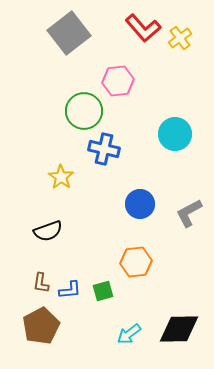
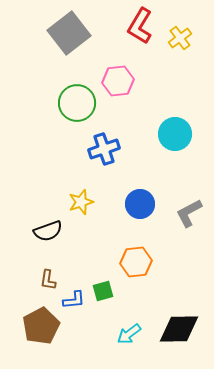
red L-shape: moved 3 px left, 2 px up; rotated 72 degrees clockwise
green circle: moved 7 px left, 8 px up
blue cross: rotated 32 degrees counterclockwise
yellow star: moved 20 px right, 25 px down; rotated 20 degrees clockwise
brown L-shape: moved 7 px right, 3 px up
blue L-shape: moved 4 px right, 10 px down
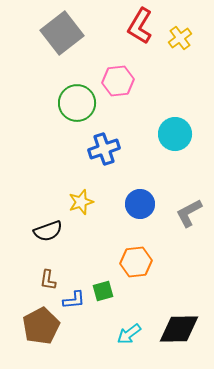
gray square: moved 7 px left
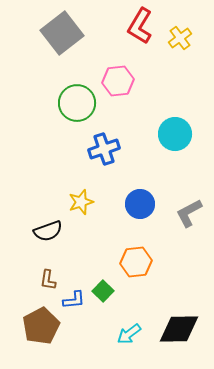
green square: rotated 30 degrees counterclockwise
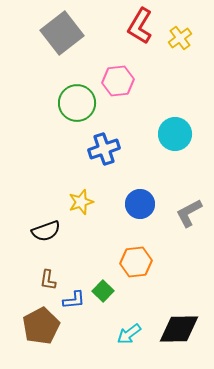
black semicircle: moved 2 px left
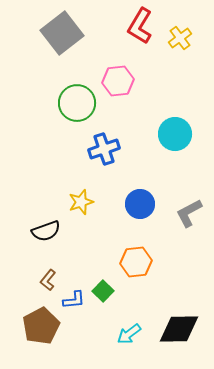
brown L-shape: rotated 30 degrees clockwise
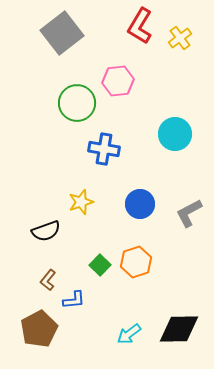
blue cross: rotated 28 degrees clockwise
orange hexagon: rotated 12 degrees counterclockwise
green square: moved 3 px left, 26 px up
brown pentagon: moved 2 px left, 3 px down
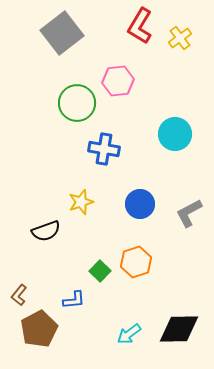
green square: moved 6 px down
brown L-shape: moved 29 px left, 15 px down
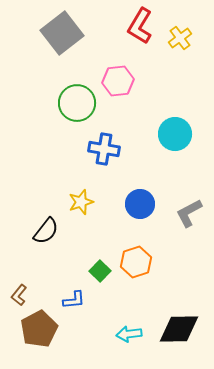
black semicircle: rotated 32 degrees counterclockwise
cyan arrow: rotated 30 degrees clockwise
